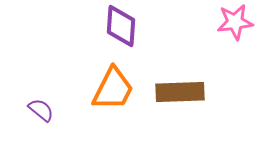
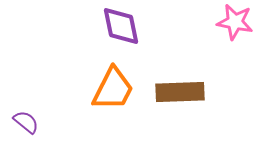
pink star: rotated 18 degrees clockwise
purple diamond: rotated 15 degrees counterclockwise
purple semicircle: moved 15 px left, 12 px down
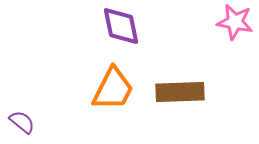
purple semicircle: moved 4 px left
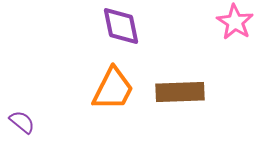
pink star: rotated 21 degrees clockwise
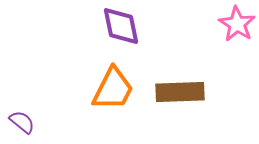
pink star: moved 2 px right, 2 px down
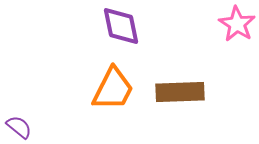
purple semicircle: moved 3 px left, 5 px down
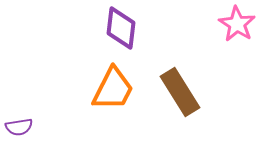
purple diamond: moved 2 px down; rotated 18 degrees clockwise
brown rectangle: rotated 60 degrees clockwise
purple semicircle: rotated 132 degrees clockwise
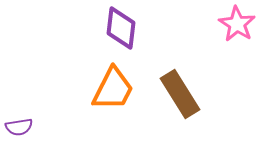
brown rectangle: moved 2 px down
